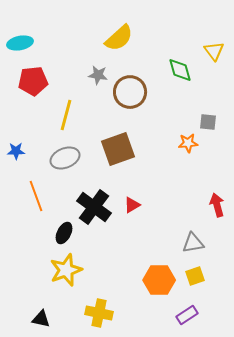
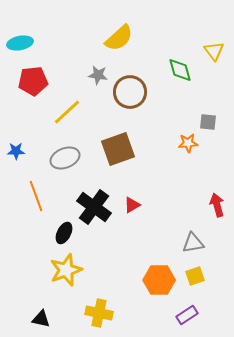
yellow line: moved 1 px right, 3 px up; rotated 32 degrees clockwise
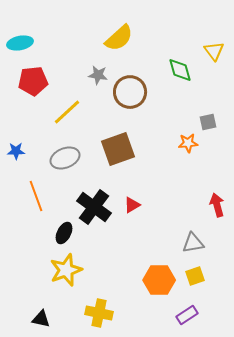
gray square: rotated 18 degrees counterclockwise
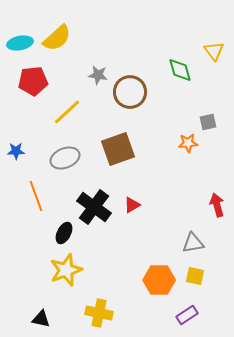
yellow semicircle: moved 62 px left
yellow square: rotated 30 degrees clockwise
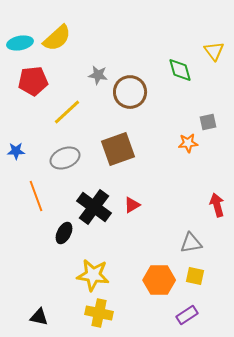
gray triangle: moved 2 px left
yellow star: moved 27 px right, 5 px down; rotated 28 degrees clockwise
black triangle: moved 2 px left, 2 px up
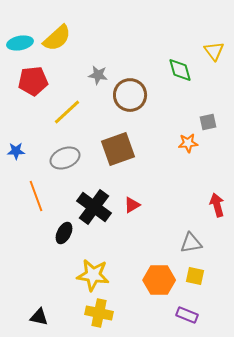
brown circle: moved 3 px down
purple rectangle: rotated 55 degrees clockwise
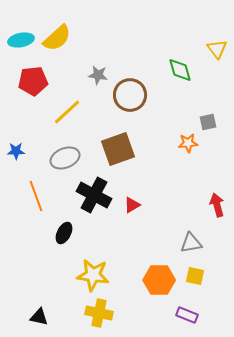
cyan ellipse: moved 1 px right, 3 px up
yellow triangle: moved 3 px right, 2 px up
black cross: moved 12 px up; rotated 8 degrees counterclockwise
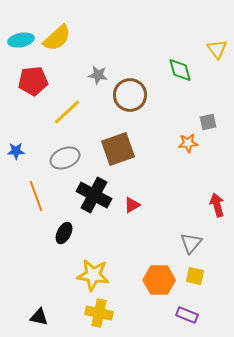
gray triangle: rotated 40 degrees counterclockwise
